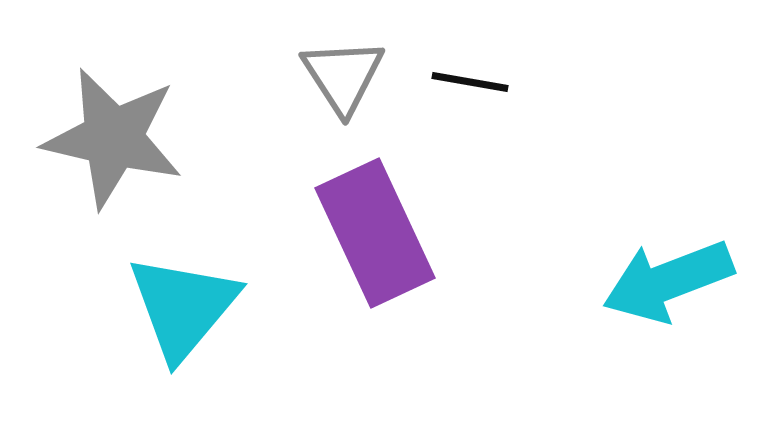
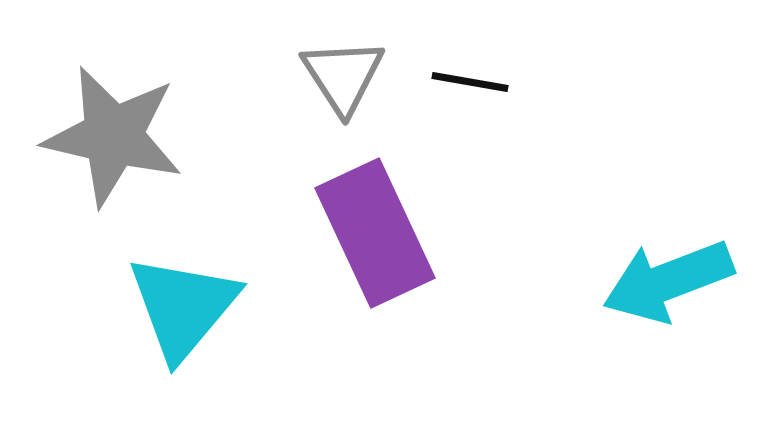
gray star: moved 2 px up
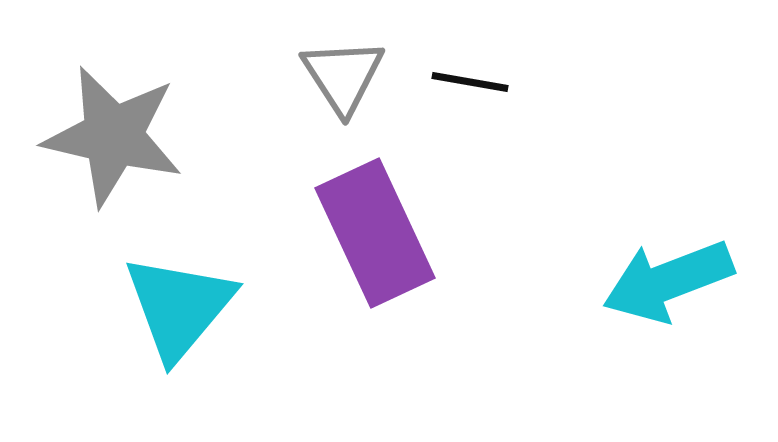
cyan triangle: moved 4 px left
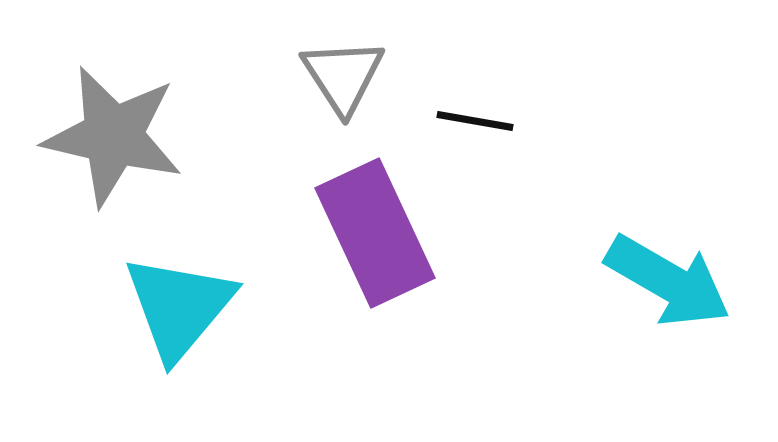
black line: moved 5 px right, 39 px down
cyan arrow: rotated 129 degrees counterclockwise
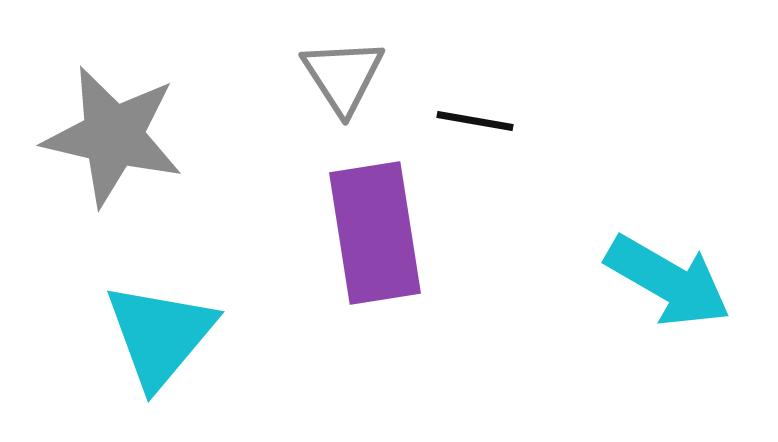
purple rectangle: rotated 16 degrees clockwise
cyan triangle: moved 19 px left, 28 px down
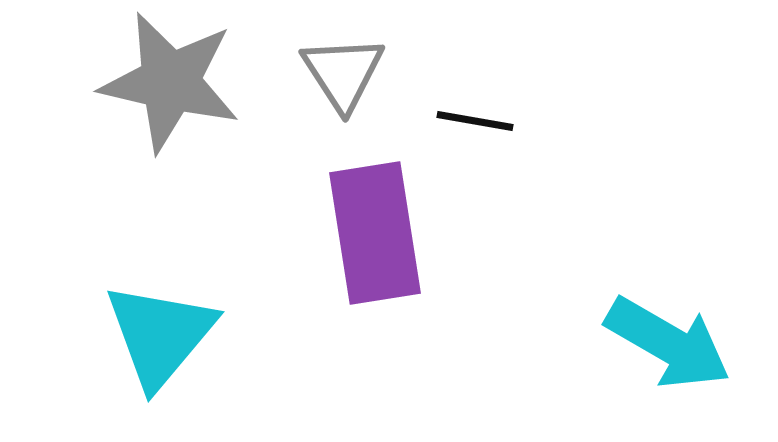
gray triangle: moved 3 px up
gray star: moved 57 px right, 54 px up
cyan arrow: moved 62 px down
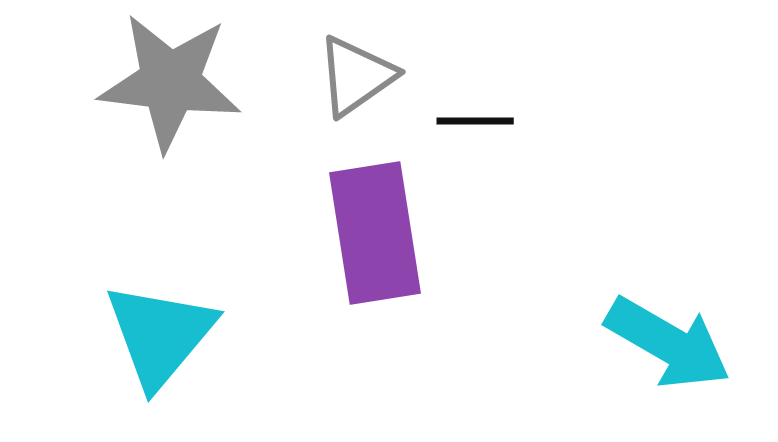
gray triangle: moved 13 px right, 3 px down; rotated 28 degrees clockwise
gray star: rotated 6 degrees counterclockwise
black line: rotated 10 degrees counterclockwise
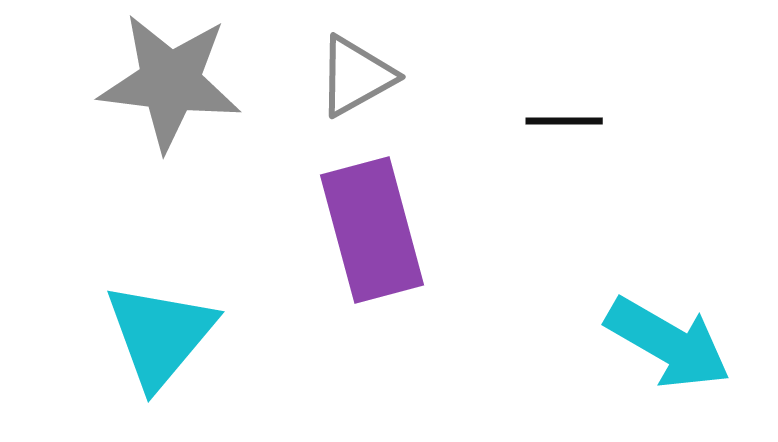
gray triangle: rotated 6 degrees clockwise
black line: moved 89 px right
purple rectangle: moved 3 px left, 3 px up; rotated 6 degrees counterclockwise
